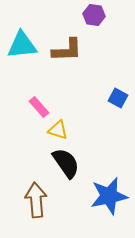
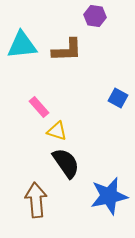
purple hexagon: moved 1 px right, 1 px down
yellow triangle: moved 1 px left, 1 px down
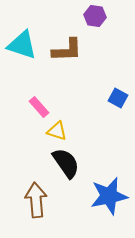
cyan triangle: rotated 24 degrees clockwise
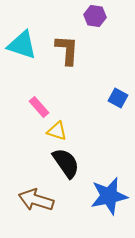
brown L-shape: rotated 84 degrees counterclockwise
brown arrow: rotated 68 degrees counterclockwise
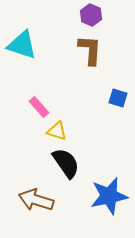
purple hexagon: moved 4 px left, 1 px up; rotated 15 degrees clockwise
brown L-shape: moved 23 px right
blue square: rotated 12 degrees counterclockwise
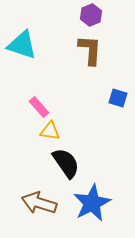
purple hexagon: rotated 15 degrees clockwise
yellow triangle: moved 7 px left; rotated 10 degrees counterclockwise
blue star: moved 17 px left, 7 px down; rotated 15 degrees counterclockwise
brown arrow: moved 3 px right, 3 px down
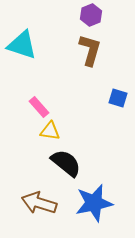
brown L-shape: rotated 12 degrees clockwise
black semicircle: rotated 16 degrees counterclockwise
blue star: moved 2 px right; rotated 15 degrees clockwise
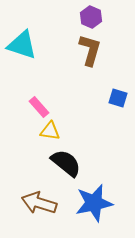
purple hexagon: moved 2 px down; rotated 15 degrees counterclockwise
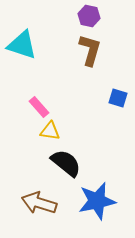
purple hexagon: moved 2 px left, 1 px up; rotated 10 degrees counterclockwise
blue star: moved 3 px right, 2 px up
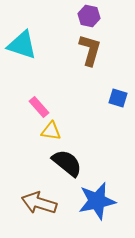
yellow triangle: moved 1 px right
black semicircle: moved 1 px right
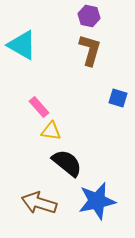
cyan triangle: rotated 12 degrees clockwise
